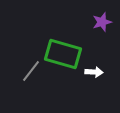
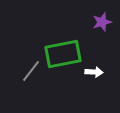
green rectangle: rotated 27 degrees counterclockwise
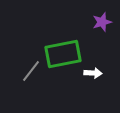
white arrow: moved 1 px left, 1 px down
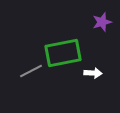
green rectangle: moved 1 px up
gray line: rotated 25 degrees clockwise
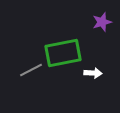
gray line: moved 1 px up
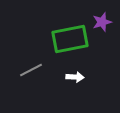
green rectangle: moved 7 px right, 14 px up
white arrow: moved 18 px left, 4 px down
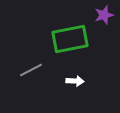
purple star: moved 2 px right, 7 px up
white arrow: moved 4 px down
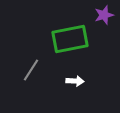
gray line: rotated 30 degrees counterclockwise
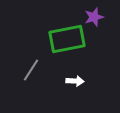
purple star: moved 10 px left, 2 px down
green rectangle: moved 3 px left
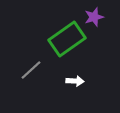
green rectangle: rotated 24 degrees counterclockwise
gray line: rotated 15 degrees clockwise
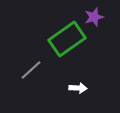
white arrow: moved 3 px right, 7 px down
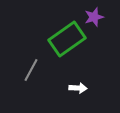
gray line: rotated 20 degrees counterclockwise
